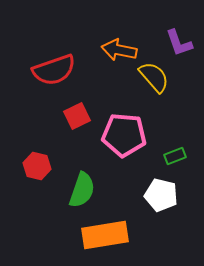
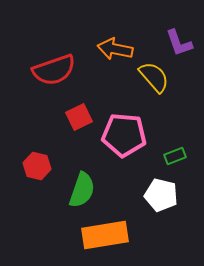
orange arrow: moved 4 px left, 1 px up
red square: moved 2 px right, 1 px down
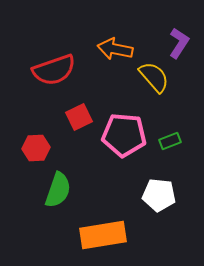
purple L-shape: rotated 128 degrees counterclockwise
green rectangle: moved 5 px left, 15 px up
red hexagon: moved 1 px left, 18 px up; rotated 16 degrees counterclockwise
green semicircle: moved 24 px left
white pentagon: moved 2 px left; rotated 8 degrees counterclockwise
orange rectangle: moved 2 px left
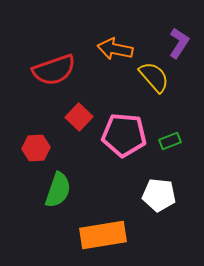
red square: rotated 20 degrees counterclockwise
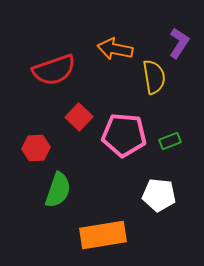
yellow semicircle: rotated 32 degrees clockwise
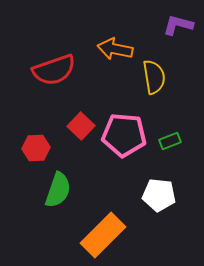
purple L-shape: moved 1 px left, 18 px up; rotated 108 degrees counterclockwise
red square: moved 2 px right, 9 px down
orange rectangle: rotated 36 degrees counterclockwise
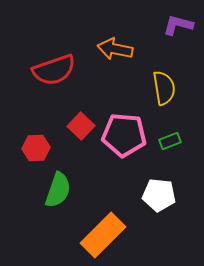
yellow semicircle: moved 10 px right, 11 px down
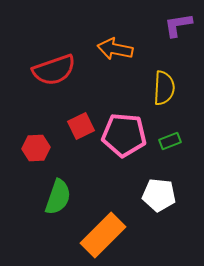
purple L-shape: rotated 24 degrees counterclockwise
yellow semicircle: rotated 12 degrees clockwise
red square: rotated 20 degrees clockwise
green semicircle: moved 7 px down
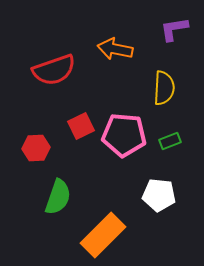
purple L-shape: moved 4 px left, 4 px down
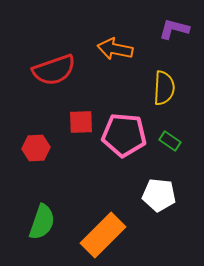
purple L-shape: rotated 24 degrees clockwise
red square: moved 4 px up; rotated 24 degrees clockwise
green rectangle: rotated 55 degrees clockwise
green semicircle: moved 16 px left, 25 px down
